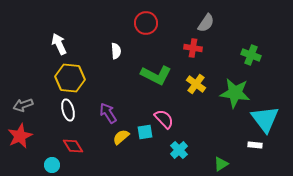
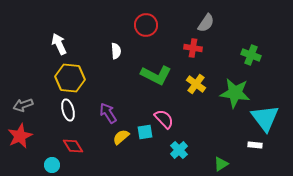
red circle: moved 2 px down
cyan triangle: moved 1 px up
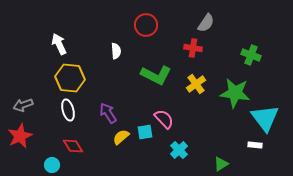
yellow cross: rotated 18 degrees clockwise
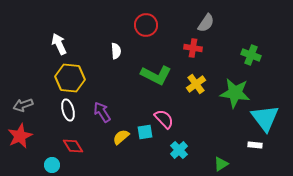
purple arrow: moved 6 px left, 1 px up
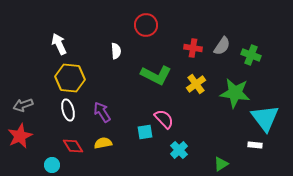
gray semicircle: moved 16 px right, 23 px down
yellow semicircle: moved 18 px left, 6 px down; rotated 30 degrees clockwise
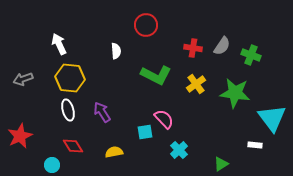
gray arrow: moved 26 px up
cyan triangle: moved 7 px right
yellow semicircle: moved 11 px right, 9 px down
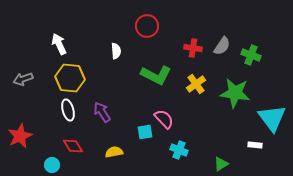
red circle: moved 1 px right, 1 px down
cyan cross: rotated 24 degrees counterclockwise
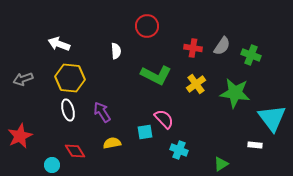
white arrow: rotated 45 degrees counterclockwise
red diamond: moved 2 px right, 5 px down
yellow semicircle: moved 2 px left, 9 px up
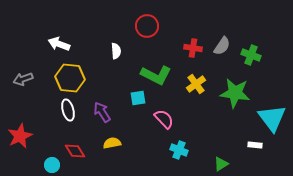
cyan square: moved 7 px left, 34 px up
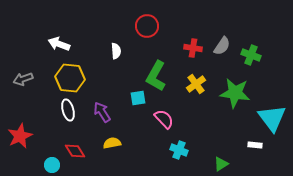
green L-shape: moved 1 px down; rotated 92 degrees clockwise
